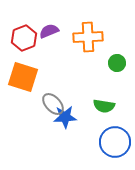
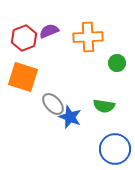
blue star: moved 5 px right; rotated 25 degrees clockwise
blue circle: moved 7 px down
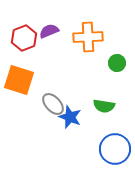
orange square: moved 4 px left, 3 px down
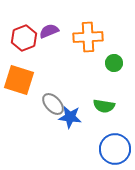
green circle: moved 3 px left
blue star: rotated 15 degrees counterclockwise
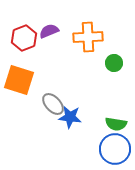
green semicircle: moved 12 px right, 18 px down
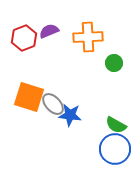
orange square: moved 10 px right, 17 px down
blue star: moved 2 px up
green semicircle: moved 1 px down; rotated 20 degrees clockwise
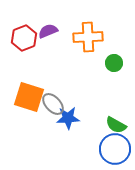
purple semicircle: moved 1 px left
blue star: moved 2 px left, 3 px down; rotated 10 degrees counterclockwise
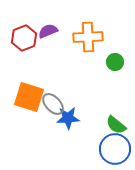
green circle: moved 1 px right, 1 px up
green semicircle: rotated 10 degrees clockwise
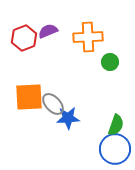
green circle: moved 5 px left
orange square: rotated 20 degrees counterclockwise
green semicircle: rotated 110 degrees counterclockwise
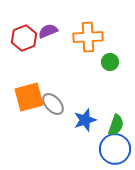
orange square: rotated 12 degrees counterclockwise
blue star: moved 17 px right, 2 px down; rotated 15 degrees counterclockwise
